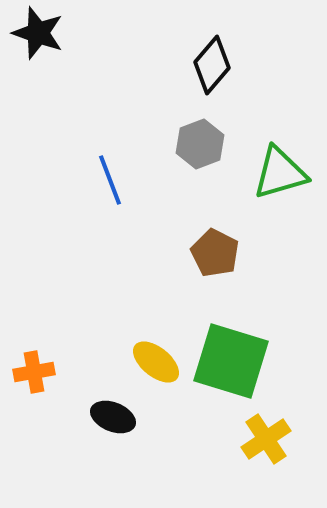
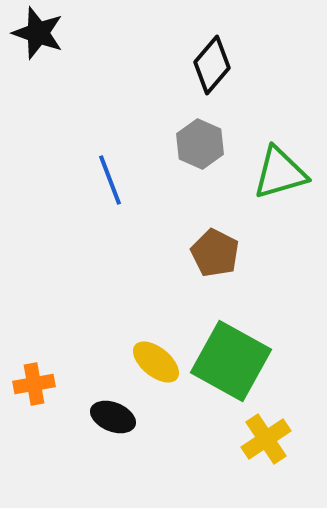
gray hexagon: rotated 15 degrees counterclockwise
green square: rotated 12 degrees clockwise
orange cross: moved 12 px down
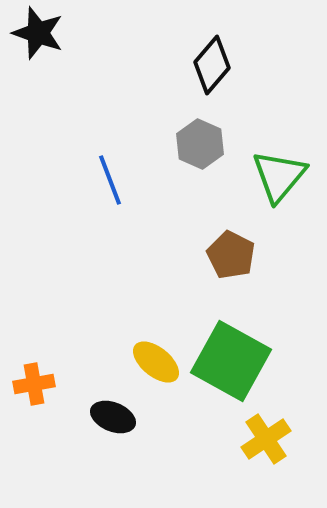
green triangle: moved 1 px left, 3 px down; rotated 34 degrees counterclockwise
brown pentagon: moved 16 px right, 2 px down
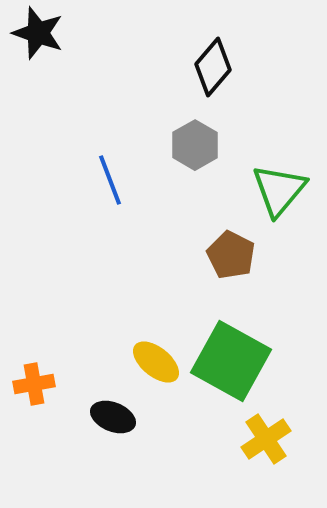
black diamond: moved 1 px right, 2 px down
gray hexagon: moved 5 px left, 1 px down; rotated 6 degrees clockwise
green triangle: moved 14 px down
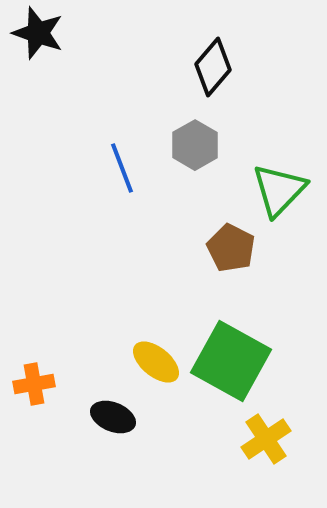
blue line: moved 12 px right, 12 px up
green triangle: rotated 4 degrees clockwise
brown pentagon: moved 7 px up
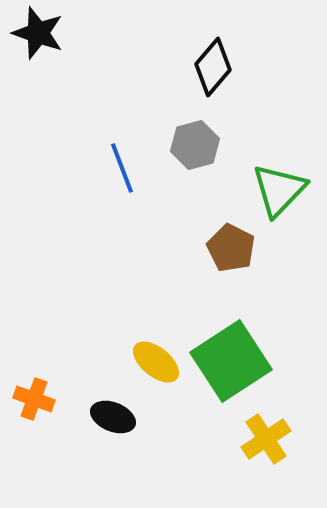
gray hexagon: rotated 15 degrees clockwise
green square: rotated 28 degrees clockwise
orange cross: moved 15 px down; rotated 30 degrees clockwise
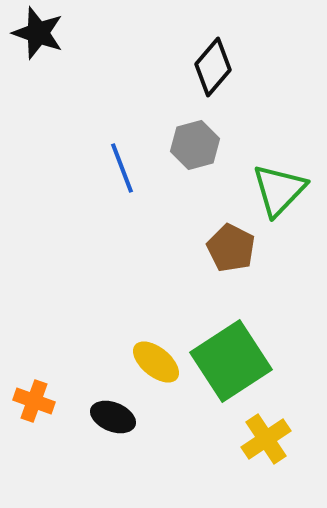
orange cross: moved 2 px down
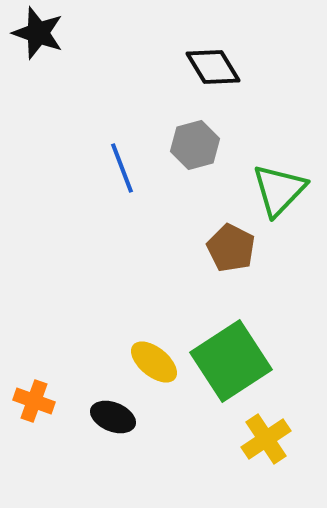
black diamond: rotated 72 degrees counterclockwise
yellow ellipse: moved 2 px left
